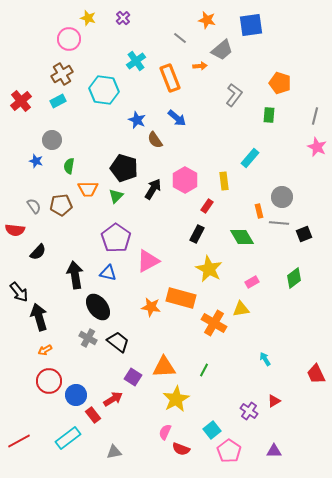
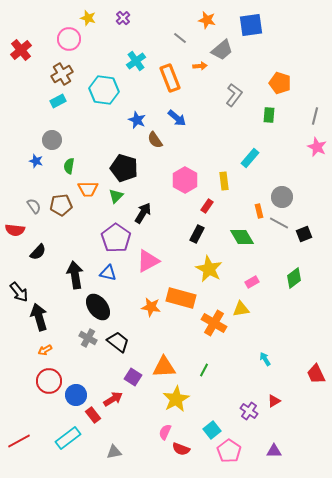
red cross at (21, 101): moved 51 px up
black arrow at (153, 189): moved 10 px left, 24 px down
gray line at (279, 223): rotated 24 degrees clockwise
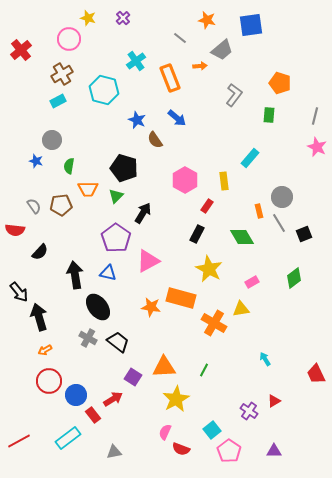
cyan hexagon at (104, 90): rotated 8 degrees clockwise
gray line at (279, 223): rotated 30 degrees clockwise
black semicircle at (38, 252): moved 2 px right
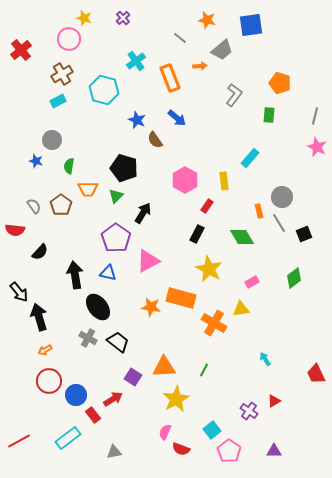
yellow star at (88, 18): moved 4 px left
brown pentagon at (61, 205): rotated 30 degrees counterclockwise
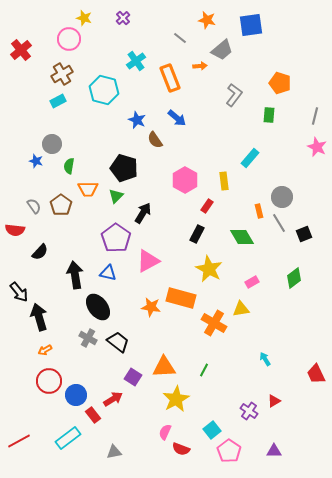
gray circle at (52, 140): moved 4 px down
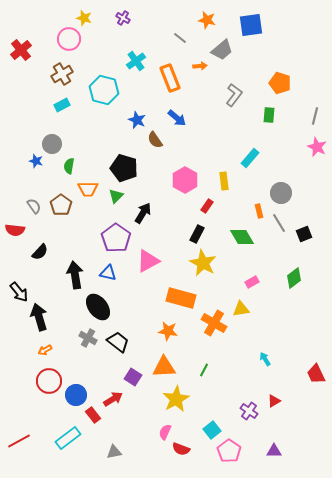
purple cross at (123, 18): rotated 16 degrees counterclockwise
cyan rectangle at (58, 101): moved 4 px right, 4 px down
gray circle at (282, 197): moved 1 px left, 4 px up
yellow star at (209, 269): moved 6 px left, 6 px up
orange star at (151, 307): moved 17 px right, 24 px down
